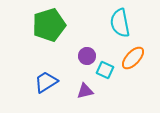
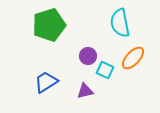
purple circle: moved 1 px right
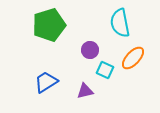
purple circle: moved 2 px right, 6 px up
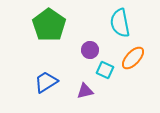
green pentagon: rotated 20 degrees counterclockwise
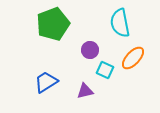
green pentagon: moved 4 px right, 1 px up; rotated 16 degrees clockwise
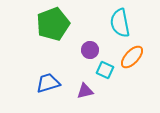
orange ellipse: moved 1 px left, 1 px up
blue trapezoid: moved 2 px right, 1 px down; rotated 15 degrees clockwise
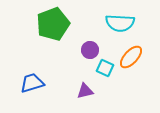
cyan semicircle: rotated 76 degrees counterclockwise
orange ellipse: moved 1 px left
cyan square: moved 2 px up
blue trapezoid: moved 16 px left
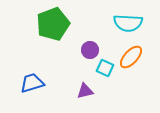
cyan semicircle: moved 8 px right
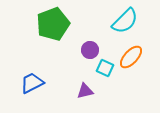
cyan semicircle: moved 3 px left, 2 px up; rotated 48 degrees counterclockwise
blue trapezoid: rotated 10 degrees counterclockwise
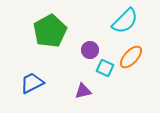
green pentagon: moved 3 px left, 7 px down; rotated 8 degrees counterclockwise
purple triangle: moved 2 px left
